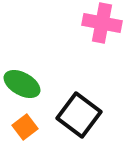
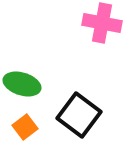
green ellipse: rotated 12 degrees counterclockwise
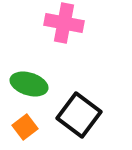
pink cross: moved 38 px left
green ellipse: moved 7 px right
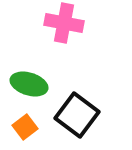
black square: moved 2 px left
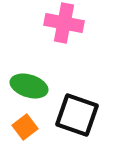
green ellipse: moved 2 px down
black square: rotated 18 degrees counterclockwise
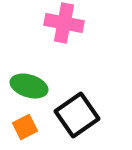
black square: rotated 36 degrees clockwise
orange square: rotated 10 degrees clockwise
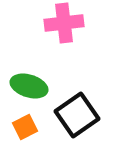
pink cross: rotated 18 degrees counterclockwise
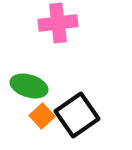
pink cross: moved 6 px left
orange square: moved 17 px right, 11 px up; rotated 15 degrees counterclockwise
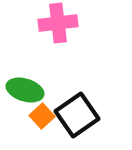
green ellipse: moved 4 px left, 4 px down
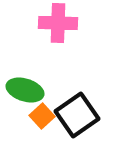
pink cross: rotated 9 degrees clockwise
